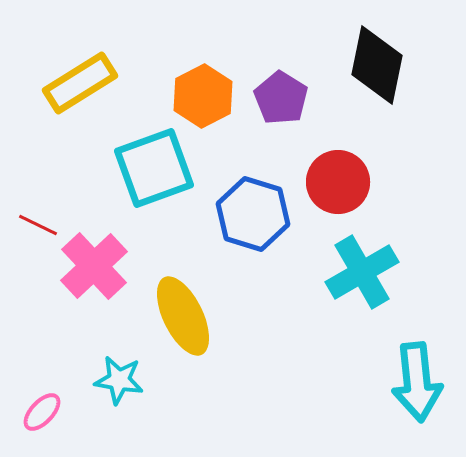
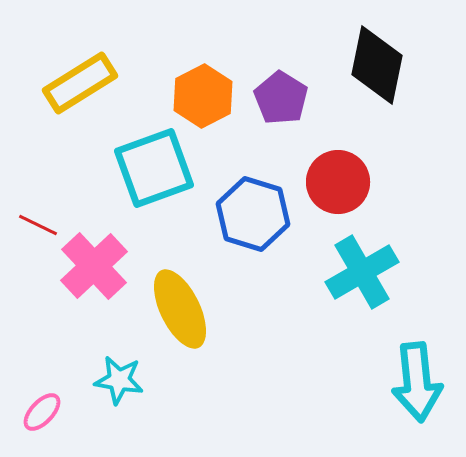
yellow ellipse: moved 3 px left, 7 px up
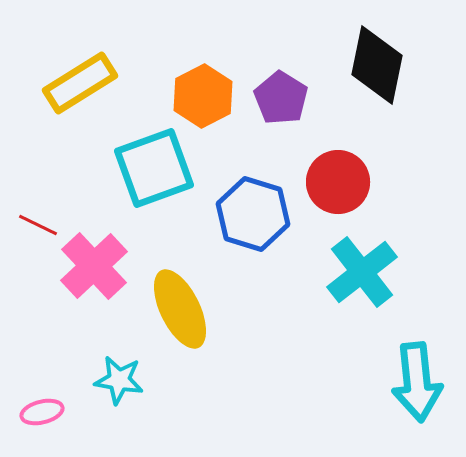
cyan cross: rotated 8 degrees counterclockwise
pink ellipse: rotated 33 degrees clockwise
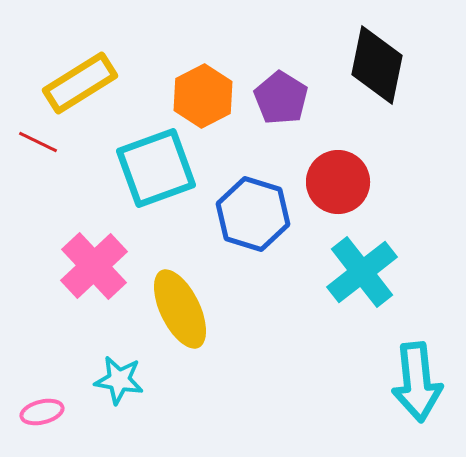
cyan square: moved 2 px right
red line: moved 83 px up
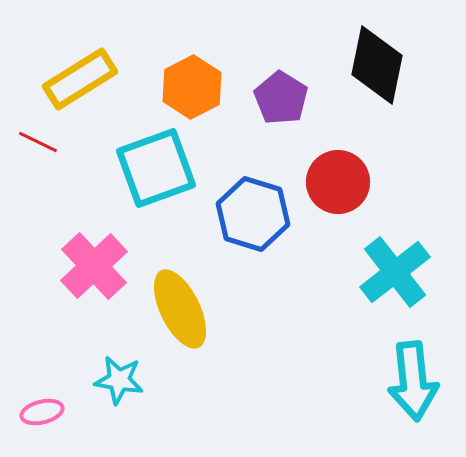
yellow rectangle: moved 4 px up
orange hexagon: moved 11 px left, 9 px up
cyan cross: moved 33 px right
cyan arrow: moved 4 px left, 1 px up
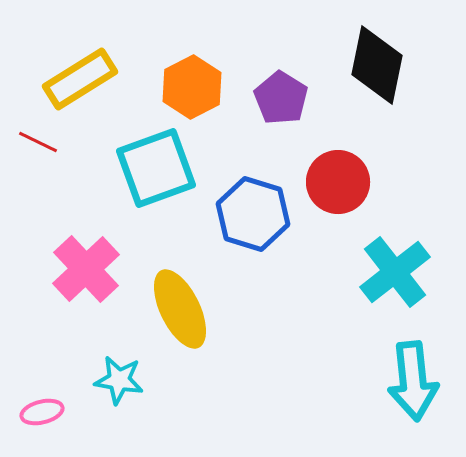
pink cross: moved 8 px left, 3 px down
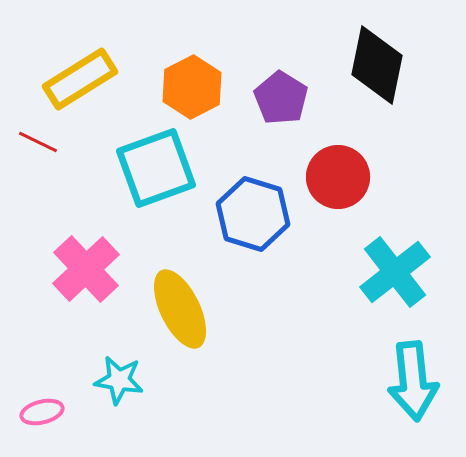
red circle: moved 5 px up
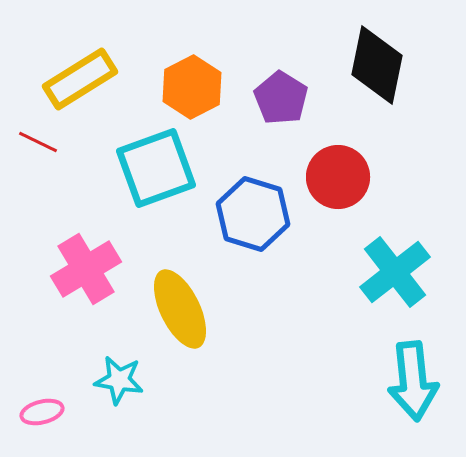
pink cross: rotated 12 degrees clockwise
